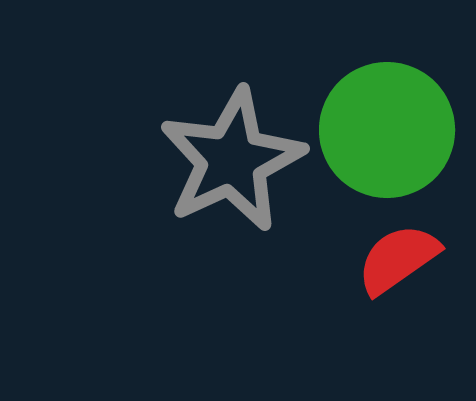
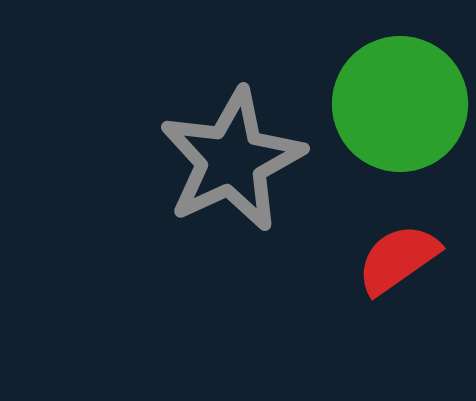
green circle: moved 13 px right, 26 px up
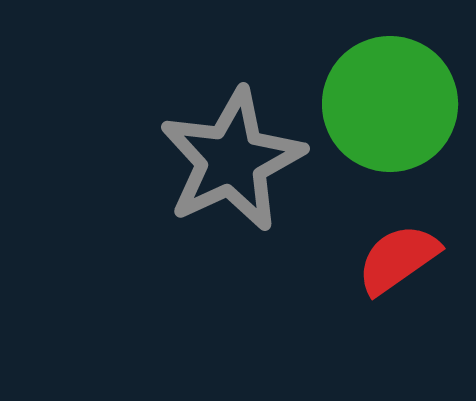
green circle: moved 10 px left
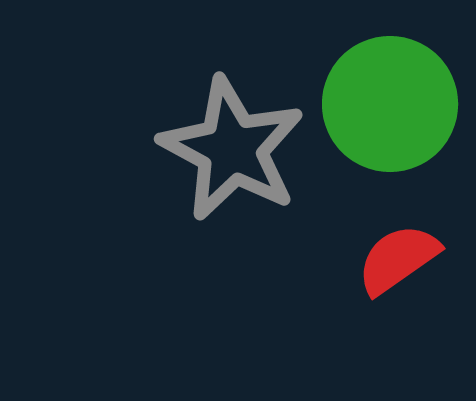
gray star: moved 11 px up; rotated 19 degrees counterclockwise
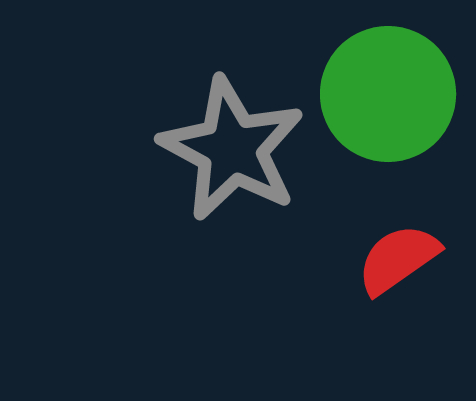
green circle: moved 2 px left, 10 px up
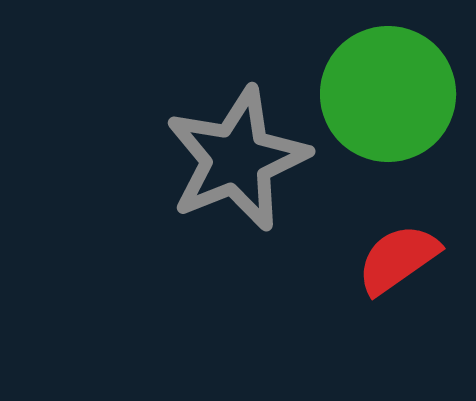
gray star: moved 5 px right, 10 px down; rotated 22 degrees clockwise
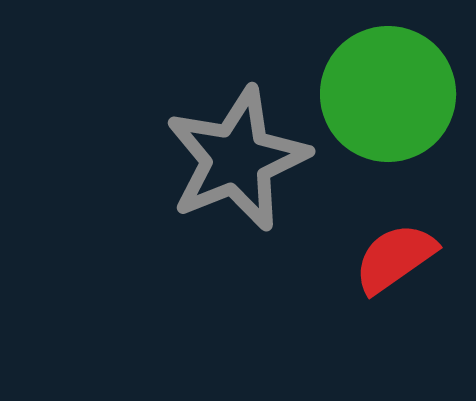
red semicircle: moved 3 px left, 1 px up
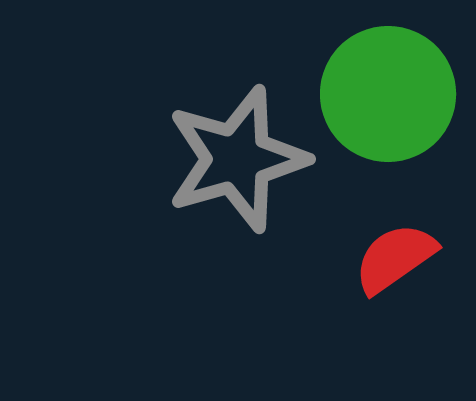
gray star: rotated 6 degrees clockwise
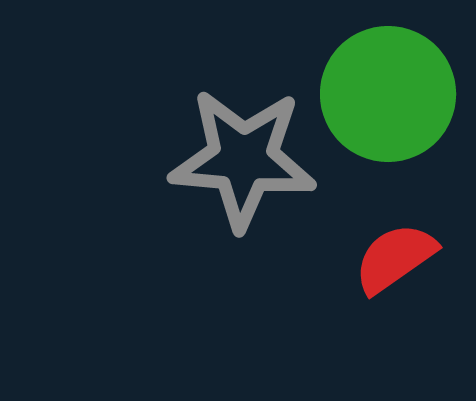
gray star: moved 6 px right; rotated 21 degrees clockwise
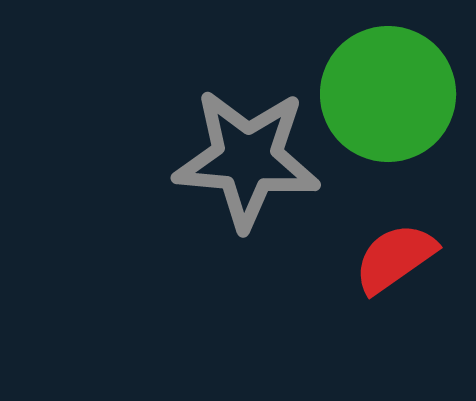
gray star: moved 4 px right
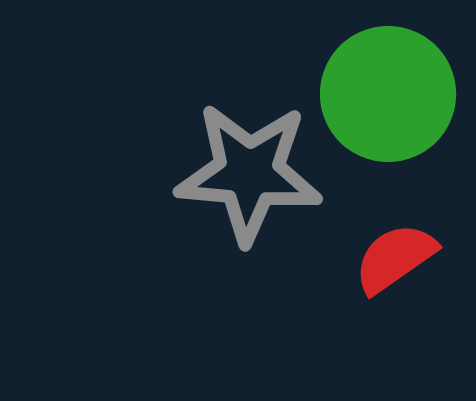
gray star: moved 2 px right, 14 px down
